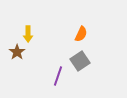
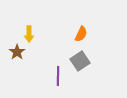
yellow arrow: moved 1 px right
purple line: rotated 18 degrees counterclockwise
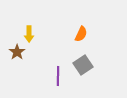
gray square: moved 3 px right, 4 px down
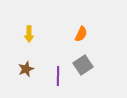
brown star: moved 9 px right, 17 px down; rotated 14 degrees clockwise
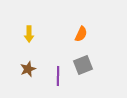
gray square: rotated 12 degrees clockwise
brown star: moved 2 px right
